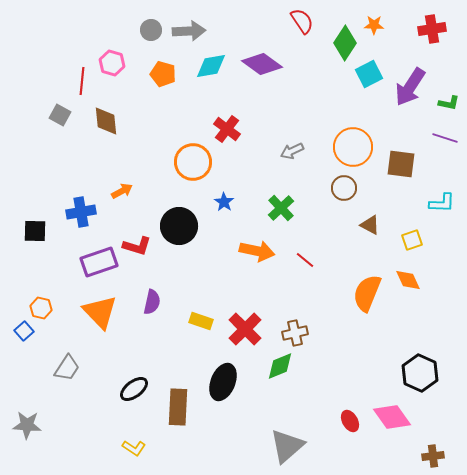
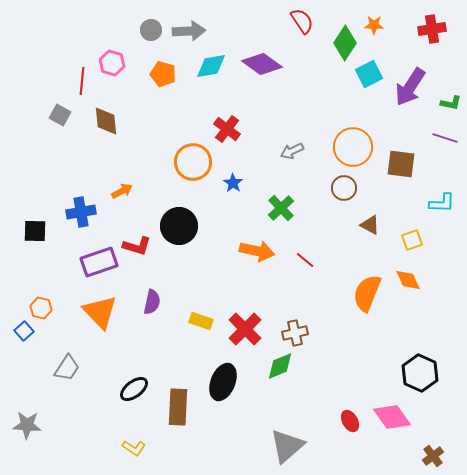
green L-shape at (449, 103): moved 2 px right
blue star at (224, 202): moved 9 px right, 19 px up
brown cross at (433, 456): rotated 30 degrees counterclockwise
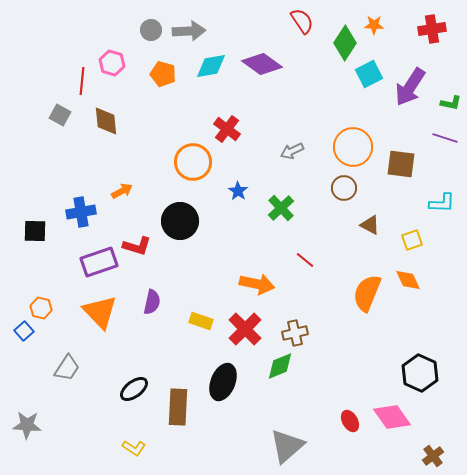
blue star at (233, 183): moved 5 px right, 8 px down
black circle at (179, 226): moved 1 px right, 5 px up
orange arrow at (257, 251): moved 33 px down
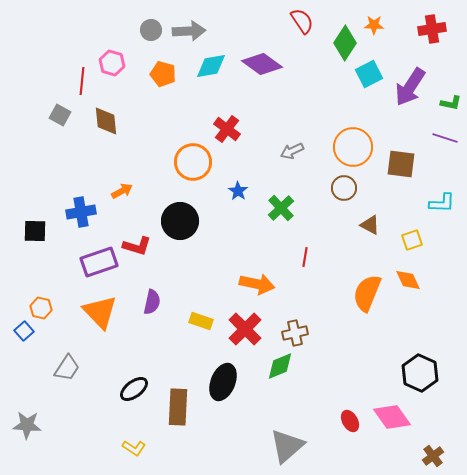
red line at (305, 260): moved 3 px up; rotated 60 degrees clockwise
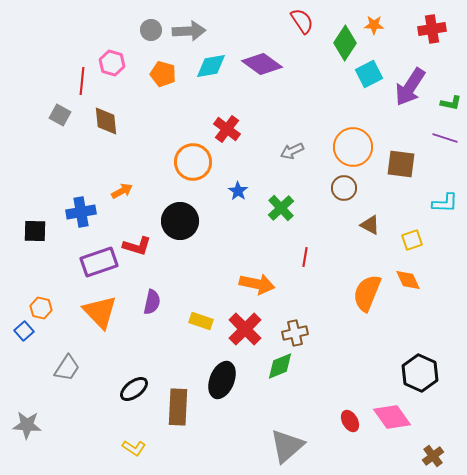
cyan L-shape at (442, 203): moved 3 px right
black ellipse at (223, 382): moved 1 px left, 2 px up
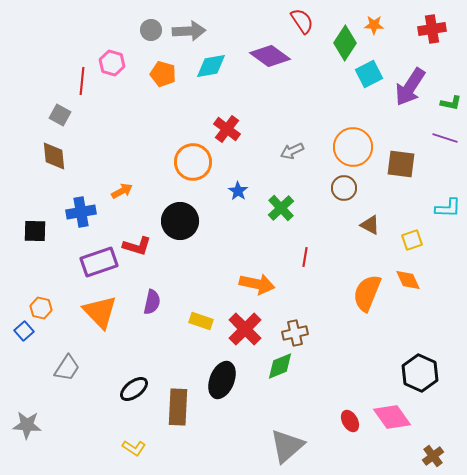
purple diamond at (262, 64): moved 8 px right, 8 px up
brown diamond at (106, 121): moved 52 px left, 35 px down
cyan L-shape at (445, 203): moved 3 px right, 5 px down
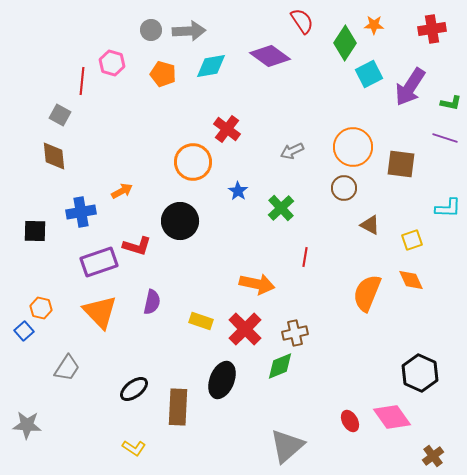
orange diamond at (408, 280): moved 3 px right
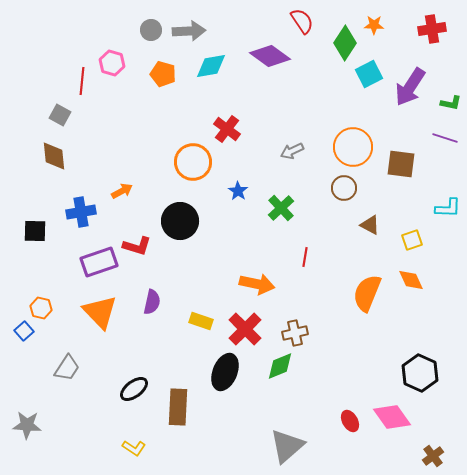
black ellipse at (222, 380): moved 3 px right, 8 px up
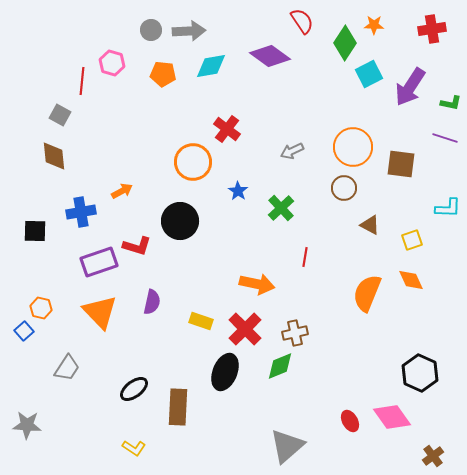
orange pentagon at (163, 74): rotated 10 degrees counterclockwise
